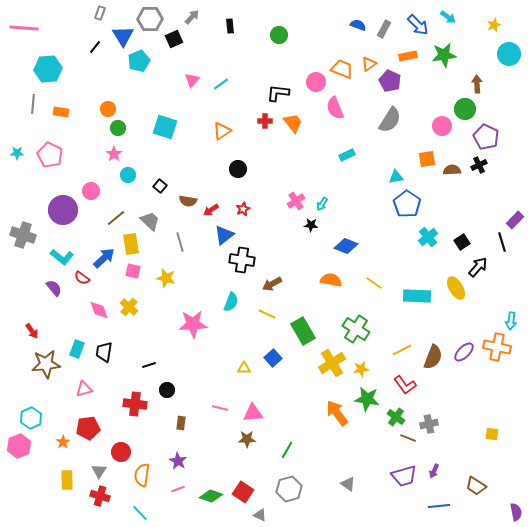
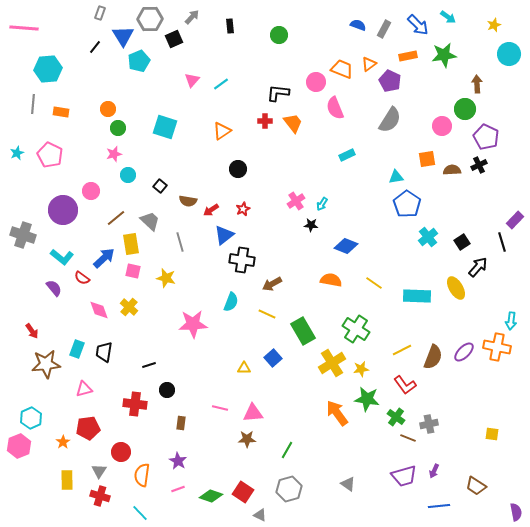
cyan star at (17, 153): rotated 24 degrees counterclockwise
pink star at (114, 154): rotated 21 degrees clockwise
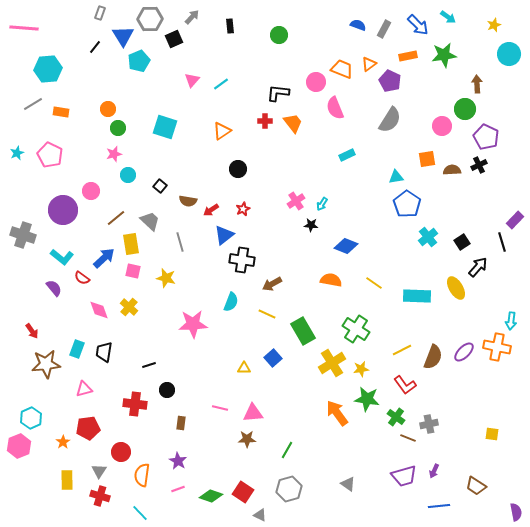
gray line at (33, 104): rotated 54 degrees clockwise
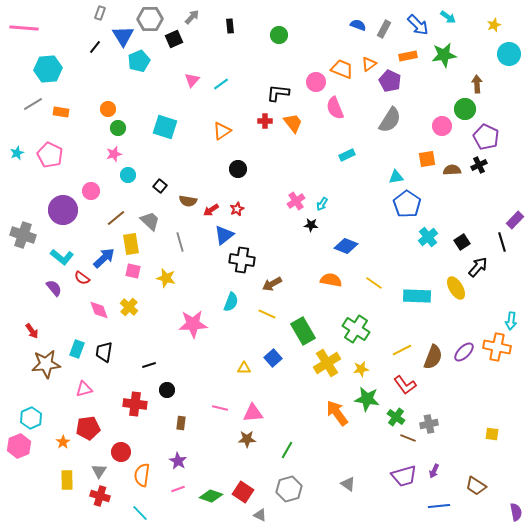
red star at (243, 209): moved 6 px left
yellow cross at (332, 363): moved 5 px left
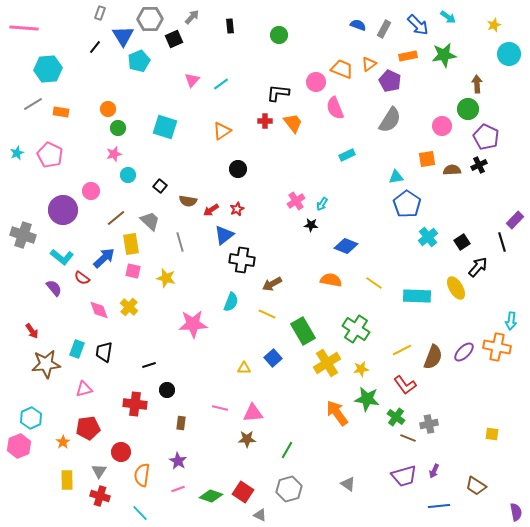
green circle at (465, 109): moved 3 px right
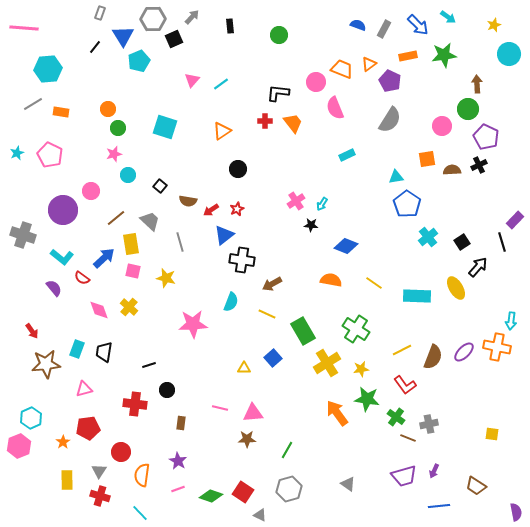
gray hexagon at (150, 19): moved 3 px right
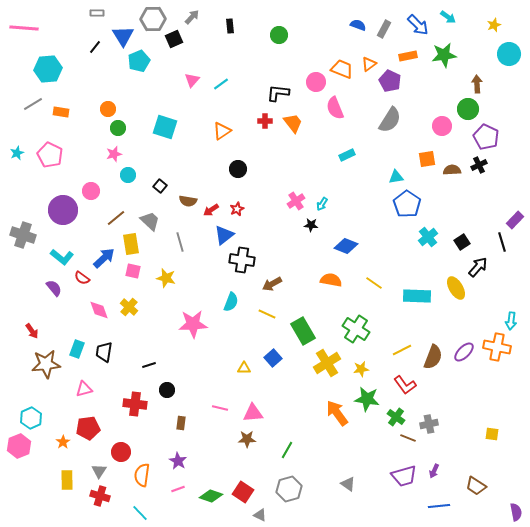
gray rectangle at (100, 13): moved 3 px left; rotated 72 degrees clockwise
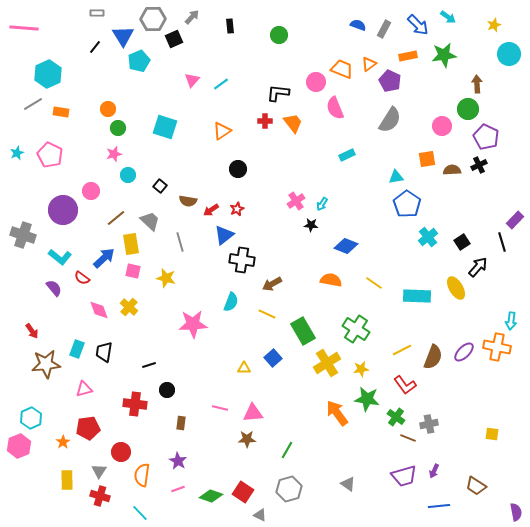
cyan hexagon at (48, 69): moved 5 px down; rotated 20 degrees counterclockwise
cyan L-shape at (62, 257): moved 2 px left
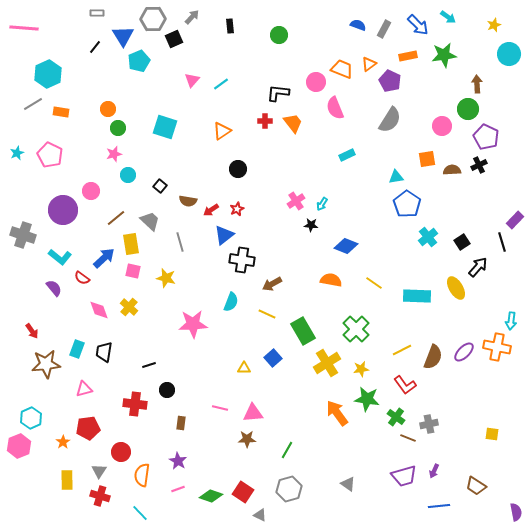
green cross at (356, 329): rotated 12 degrees clockwise
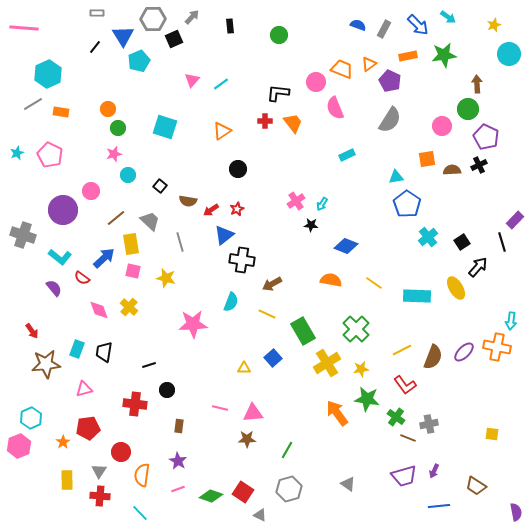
brown rectangle at (181, 423): moved 2 px left, 3 px down
red cross at (100, 496): rotated 12 degrees counterclockwise
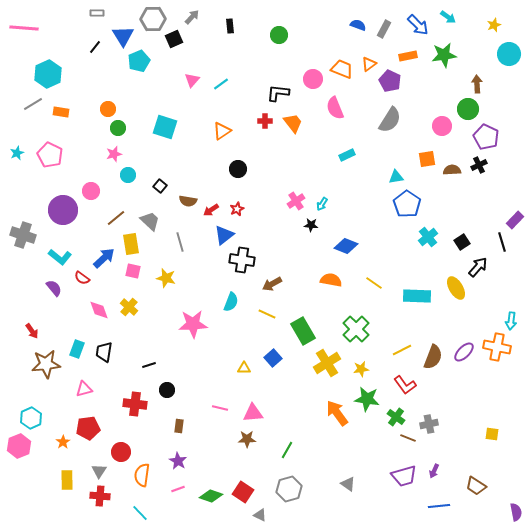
pink circle at (316, 82): moved 3 px left, 3 px up
